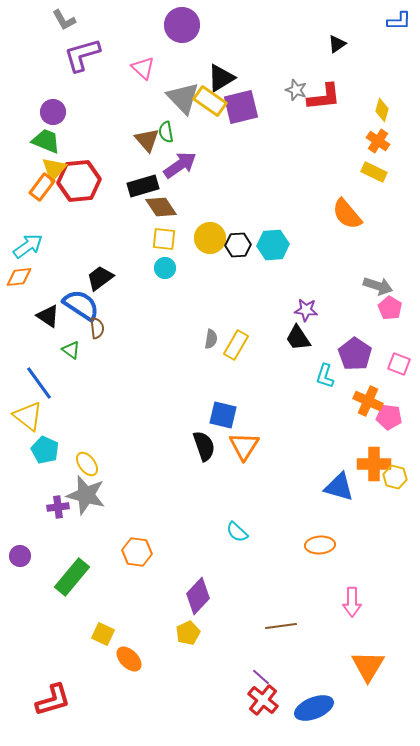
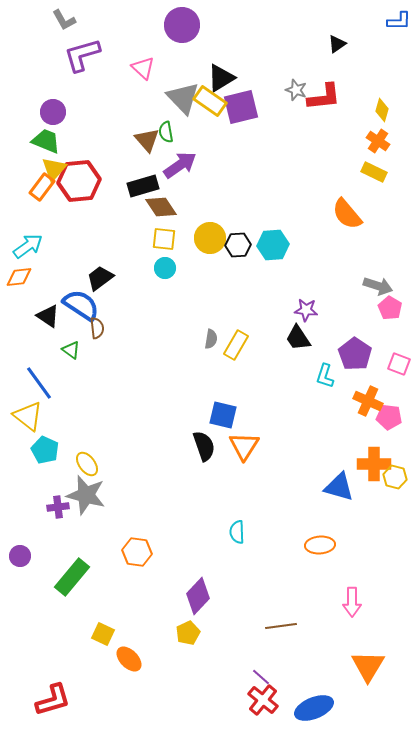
cyan semicircle at (237, 532): rotated 45 degrees clockwise
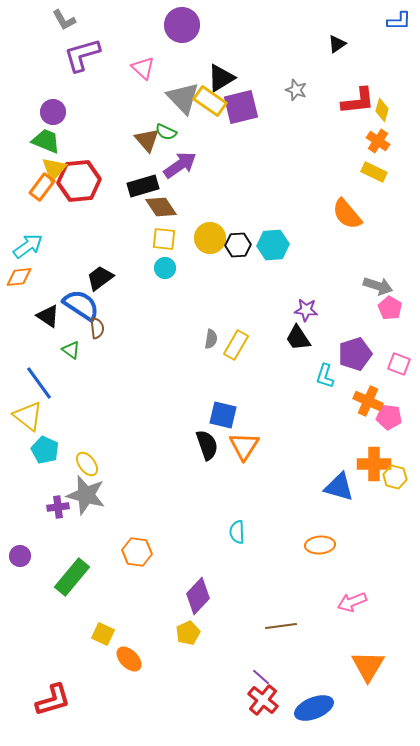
red L-shape at (324, 97): moved 34 px right, 4 px down
green semicircle at (166, 132): rotated 55 degrees counterclockwise
purple pentagon at (355, 354): rotated 20 degrees clockwise
black semicircle at (204, 446): moved 3 px right, 1 px up
pink arrow at (352, 602): rotated 68 degrees clockwise
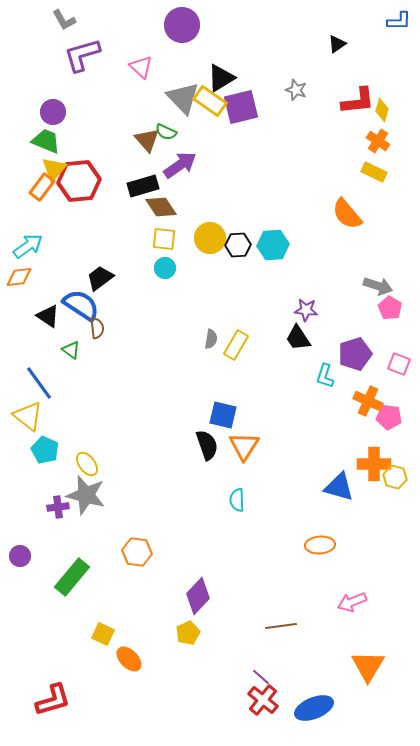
pink triangle at (143, 68): moved 2 px left, 1 px up
cyan semicircle at (237, 532): moved 32 px up
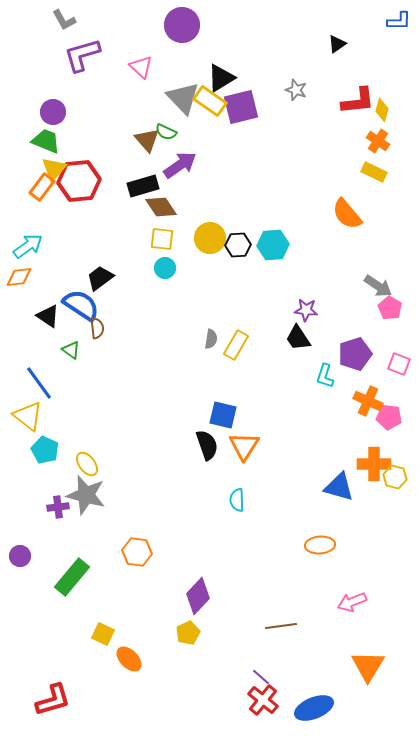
yellow square at (164, 239): moved 2 px left
gray arrow at (378, 286): rotated 16 degrees clockwise
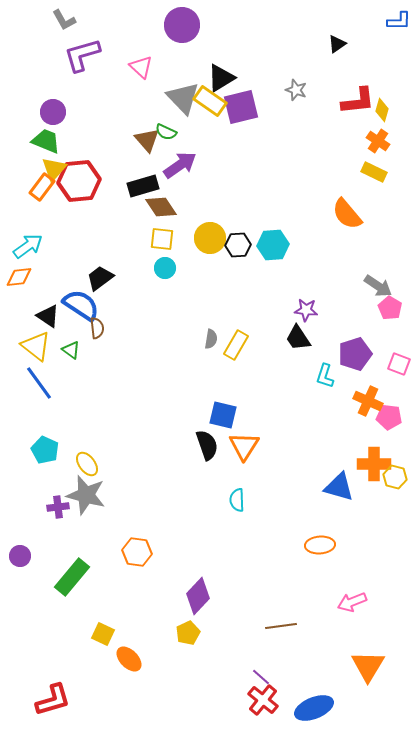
yellow triangle at (28, 416): moved 8 px right, 70 px up
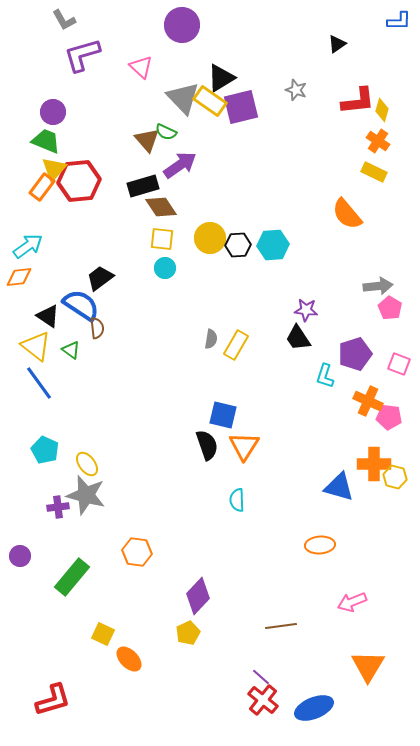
gray arrow at (378, 286): rotated 40 degrees counterclockwise
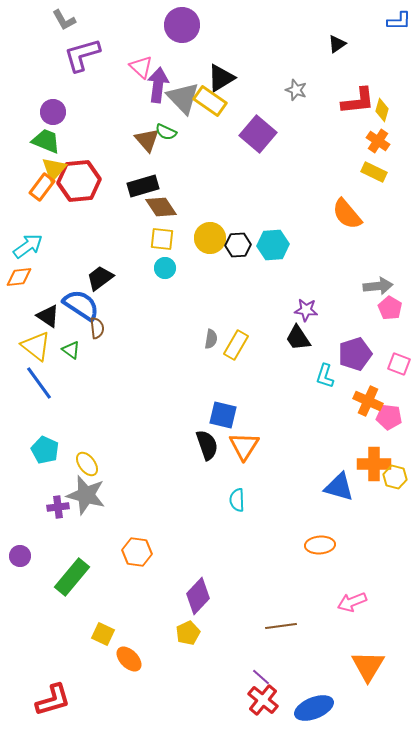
purple square at (241, 107): moved 17 px right, 27 px down; rotated 36 degrees counterclockwise
purple arrow at (180, 165): moved 22 px left, 80 px up; rotated 48 degrees counterclockwise
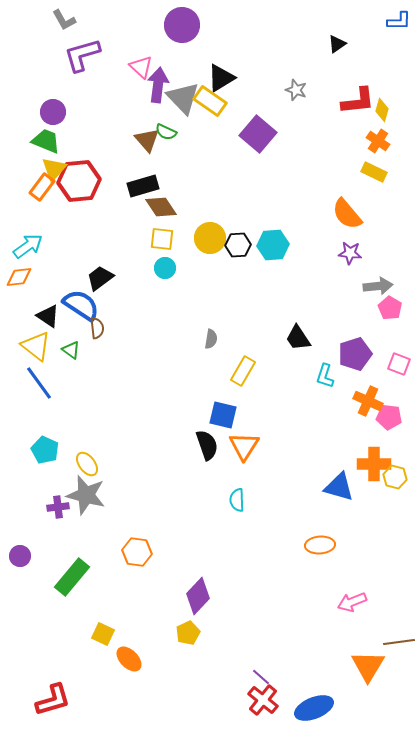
purple star at (306, 310): moved 44 px right, 57 px up
yellow rectangle at (236, 345): moved 7 px right, 26 px down
brown line at (281, 626): moved 118 px right, 16 px down
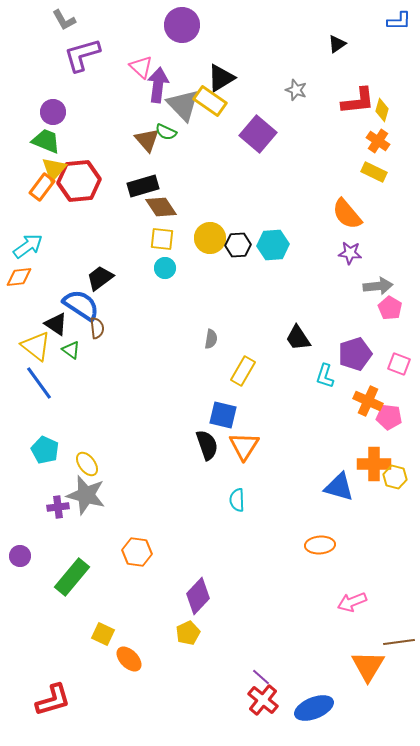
gray triangle at (183, 98): moved 7 px down
black triangle at (48, 316): moved 8 px right, 8 px down
